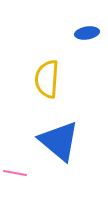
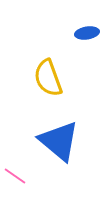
yellow semicircle: moved 1 px right, 1 px up; rotated 24 degrees counterclockwise
pink line: moved 3 px down; rotated 25 degrees clockwise
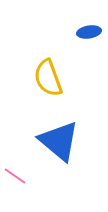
blue ellipse: moved 2 px right, 1 px up
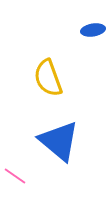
blue ellipse: moved 4 px right, 2 px up
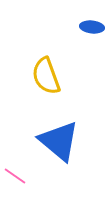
blue ellipse: moved 1 px left, 3 px up; rotated 15 degrees clockwise
yellow semicircle: moved 2 px left, 2 px up
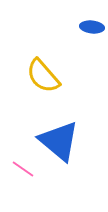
yellow semicircle: moved 3 px left; rotated 21 degrees counterclockwise
pink line: moved 8 px right, 7 px up
